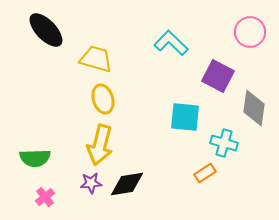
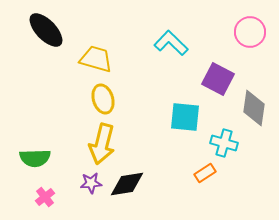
purple square: moved 3 px down
yellow arrow: moved 2 px right, 1 px up
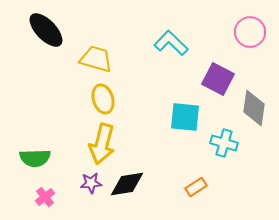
orange rectangle: moved 9 px left, 14 px down
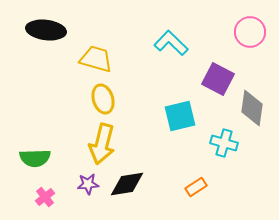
black ellipse: rotated 39 degrees counterclockwise
gray diamond: moved 2 px left
cyan square: moved 5 px left, 1 px up; rotated 20 degrees counterclockwise
purple star: moved 3 px left, 1 px down
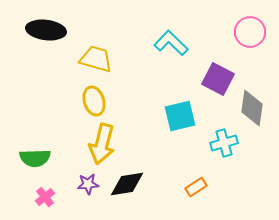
yellow ellipse: moved 9 px left, 2 px down
cyan cross: rotated 32 degrees counterclockwise
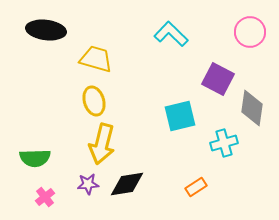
cyan L-shape: moved 9 px up
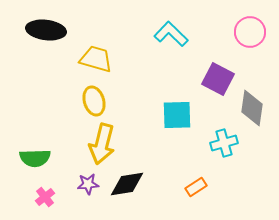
cyan square: moved 3 px left, 1 px up; rotated 12 degrees clockwise
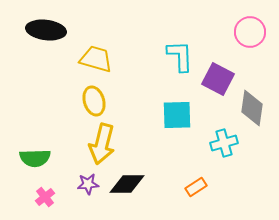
cyan L-shape: moved 9 px right, 22 px down; rotated 44 degrees clockwise
black diamond: rotated 9 degrees clockwise
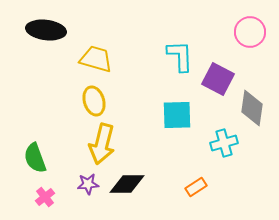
green semicircle: rotated 72 degrees clockwise
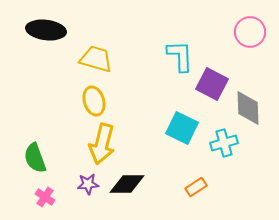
purple square: moved 6 px left, 5 px down
gray diamond: moved 4 px left; rotated 9 degrees counterclockwise
cyan square: moved 5 px right, 13 px down; rotated 28 degrees clockwise
pink cross: rotated 18 degrees counterclockwise
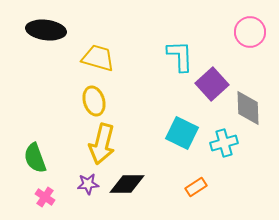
yellow trapezoid: moved 2 px right, 1 px up
purple square: rotated 20 degrees clockwise
cyan square: moved 5 px down
